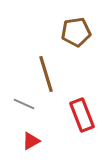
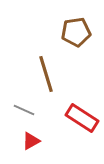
gray line: moved 6 px down
red rectangle: moved 3 px down; rotated 36 degrees counterclockwise
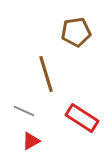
gray line: moved 1 px down
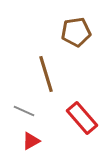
red rectangle: rotated 16 degrees clockwise
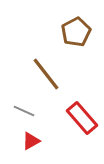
brown pentagon: rotated 20 degrees counterclockwise
brown line: rotated 21 degrees counterclockwise
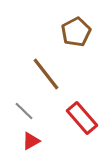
gray line: rotated 20 degrees clockwise
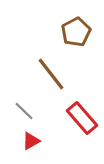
brown line: moved 5 px right
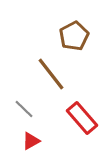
brown pentagon: moved 2 px left, 4 px down
gray line: moved 2 px up
